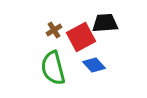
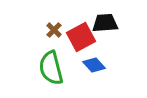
brown cross: rotated 14 degrees counterclockwise
green semicircle: moved 2 px left
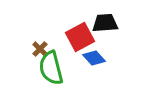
brown cross: moved 14 px left, 19 px down
red square: moved 1 px left
blue diamond: moved 7 px up
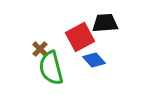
blue diamond: moved 2 px down
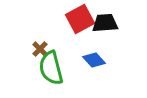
red square: moved 18 px up
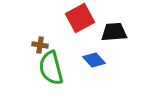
red square: moved 1 px up
black trapezoid: moved 9 px right, 9 px down
brown cross: moved 4 px up; rotated 35 degrees counterclockwise
